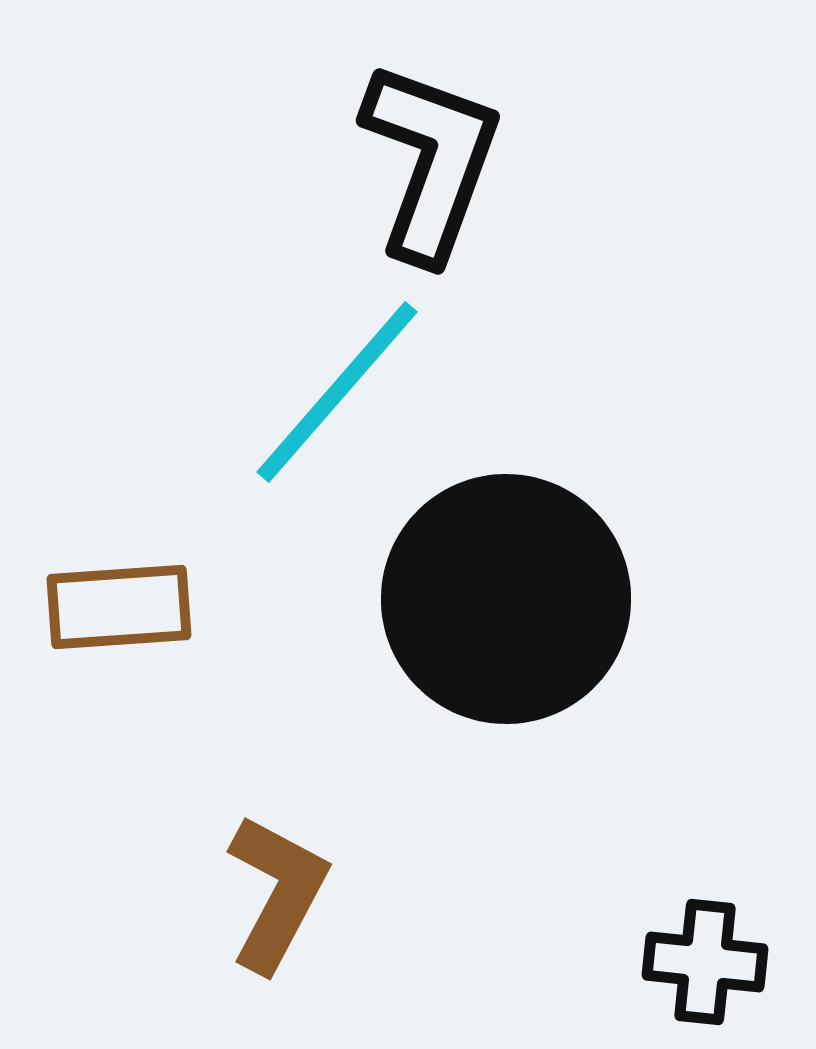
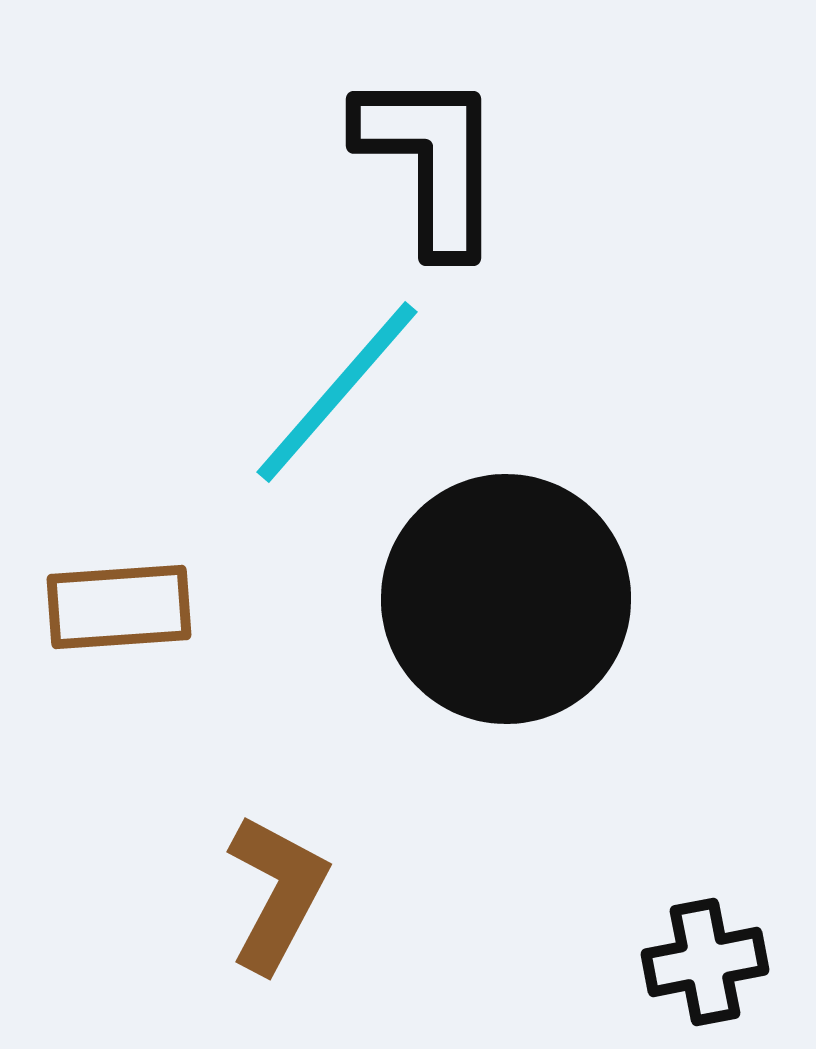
black L-shape: rotated 20 degrees counterclockwise
black cross: rotated 17 degrees counterclockwise
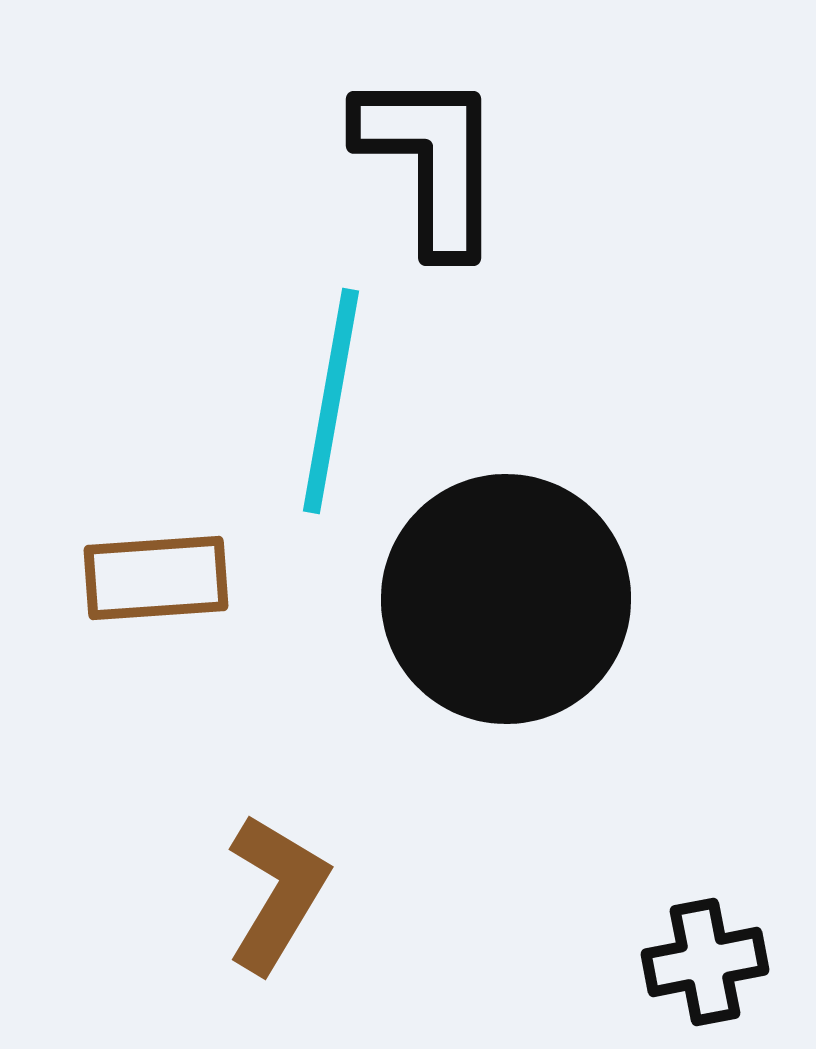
cyan line: moved 6 px left, 9 px down; rotated 31 degrees counterclockwise
brown rectangle: moved 37 px right, 29 px up
brown L-shape: rotated 3 degrees clockwise
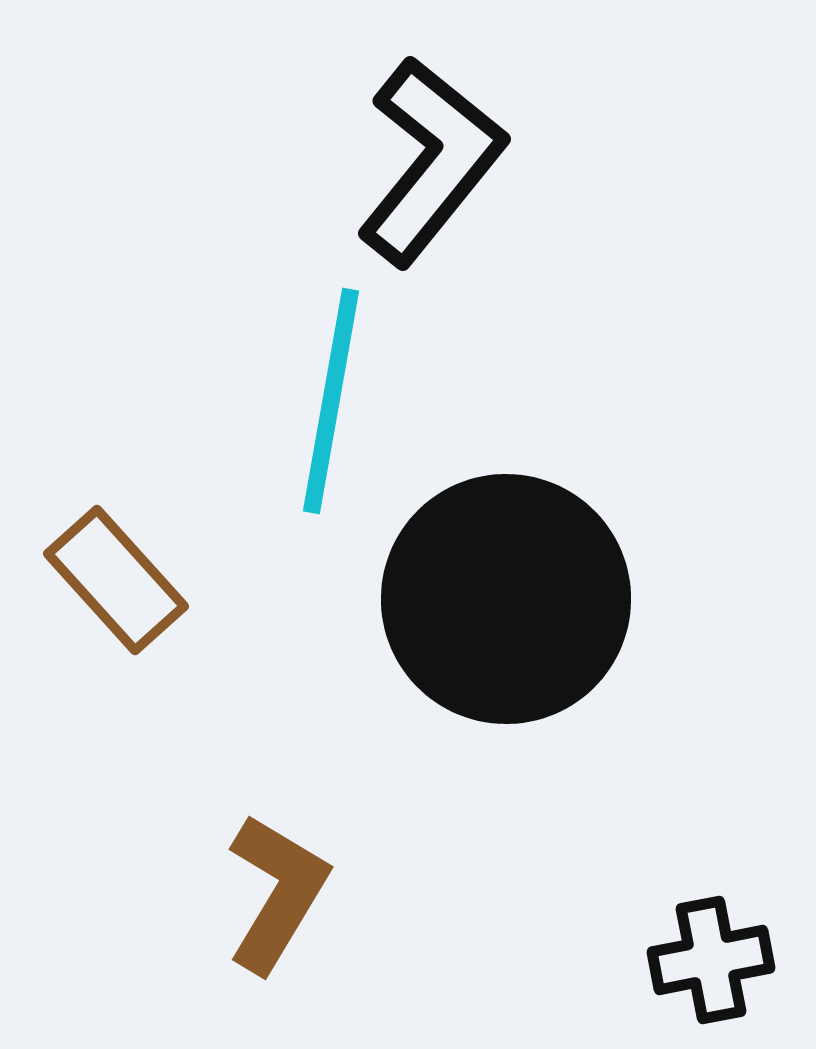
black L-shape: rotated 39 degrees clockwise
brown rectangle: moved 40 px left, 2 px down; rotated 52 degrees clockwise
black cross: moved 6 px right, 2 px up
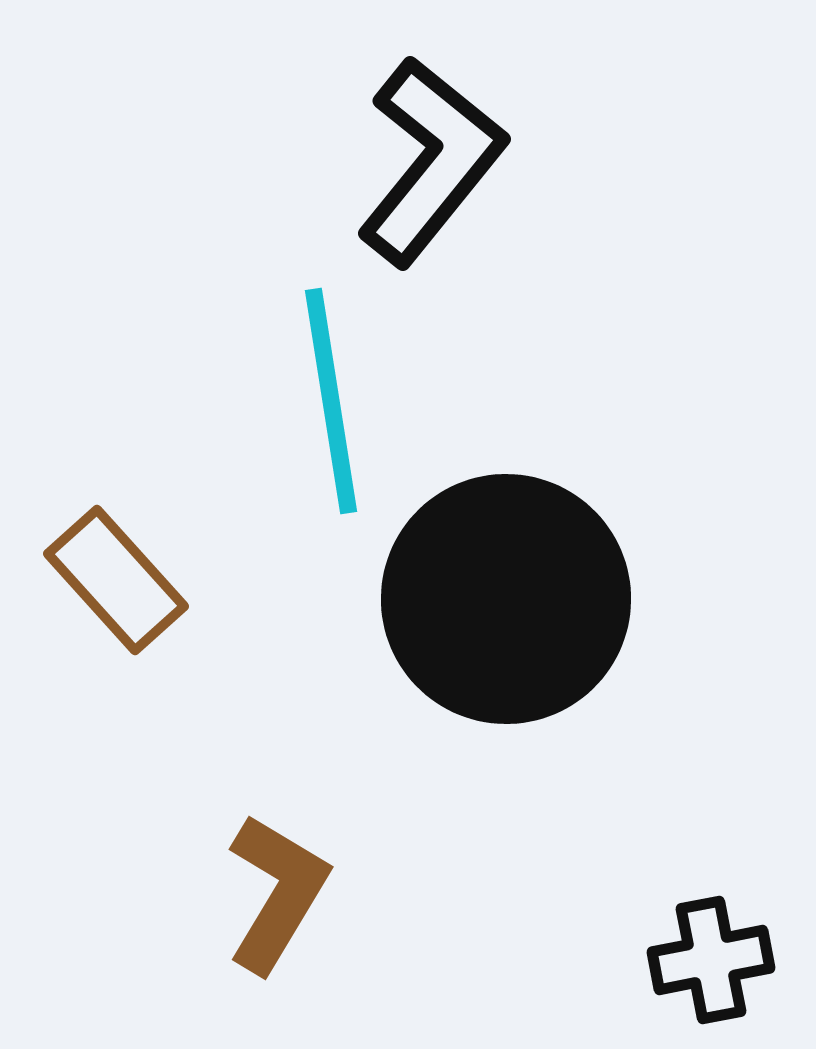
cyan line: rotated 19 degrees counterclockwise
